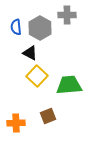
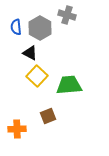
gray cross: rotated 18 degrees clockwise
orange cross: moved 1 px right, 6 px down
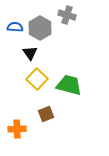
blue semicircle: moved 1 px left; rotated 98 degrees clockwise
black triangle: rotated 28 degrees clockwise
yellow square: moved 3 px down
green trapezoid: rotated 20 degrees clockwise
brown square: moved 2 px left, 2 px up
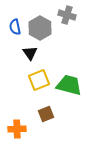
blue semicircle: rotated 105 degrees counterclockwise
yellow square: moved 2 px right, 1 px down; rotated 25 degrees clockwise
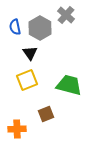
gray cross: moved 1 px left; rotated 24 degrees clockwise
yellow square: moved 12 px left
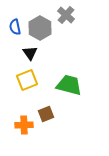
orange cross: moved 7 px right, 4 px up
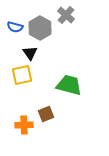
blue semicircle: rotated 63 degrees counterclockwise
yellow square: moved 5 px left, 5 px up; rotated 10 degrees clockwise
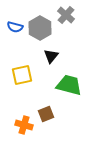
black triangle: moved 21 px right, 3 px down; rotated 14 degrees clockwise
orange cross: rotated 18 degrees clockwise
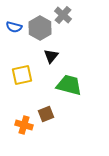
gray cross: moved 3 px left
blue semicircle: moved 1 px left
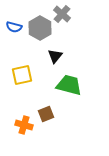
gray cross: moved 1 px left, 1 px up
black triangle: moved 4 px right
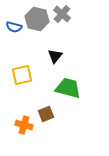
gray hexagon: moved 3 px left, 9 px up; rotated 15 degrees counterclockwise
green trapezoid: moved 1 px left, 3 px down
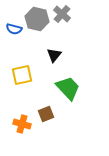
blue semicircle: moved 2 px down
black triangle: moved 1 px left, 1 px up
green trapezoid: rotated 32 degrees clockwise
orange cross: moved 2 px left, 1 px up
